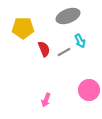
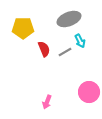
gray ellipse: moved 1 px right, 3 px down
gray line: moved 1 px right
pink circle: moved 2 px down
pink arrow: moved 1 px right, 2 px down
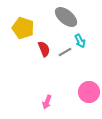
gray ellipse: moved 3 px left, 2 px up; rotated 60 degrees clockwise
yellow pentagon: rotated 20 degrees clockwise
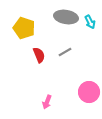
gray ellipse: rotated 30 degrees counterclockwise
yellow pentagon: moved 1 px right
cyan arrow: moved 10 px right, 19 px up
red semicircle: moved 5 px left, 6 px down
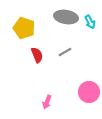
red semicircle: moved 2 px left
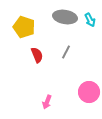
gray ellipse: moved 1 px left
cyan arrow: moved 2 px up
yellow pentagon: moved 1 px up
gray line: moved 1 px right; rotated 32 degrees counterclockwise
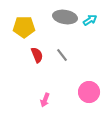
cyan arrow: rotated 96 degrees counterclockwise
yellow pentagon: rotated 20 degrees counterclockwise
gray line: moved 4 px left, 3 px down; rotated 64 degrees counterclockwise
pink arrow: moved 2 px left, 2 px up
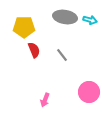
cyan arrow: rotated 48 degrees clockwise
red semicircle: moved 3 px left, 5 px up
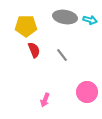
yellow pentagon: moved 2 px right, 1 px up
pink circle: moved 2 px left
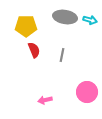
gray line: rotated 48 degrees clockwise
pink arrow: rotated 56 degrees clockwise
